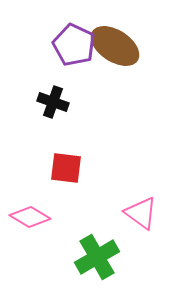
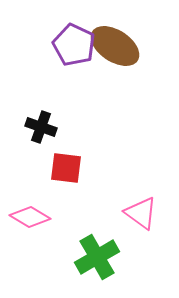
black cross: moved 12 px left, 25 px down
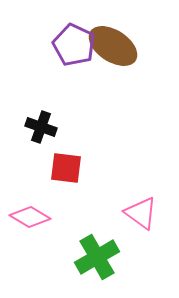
brown ellipse: moved 2 px left
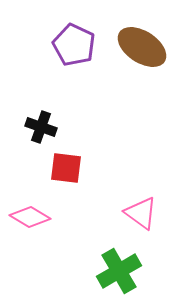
brown ellipse: moved 29 px right, 1 px down
green cross: moved 22 px right, 14 px down
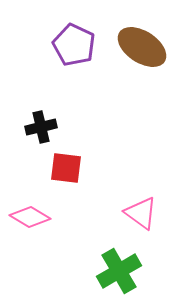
black cross: rotated 32 degrees counterclockwise
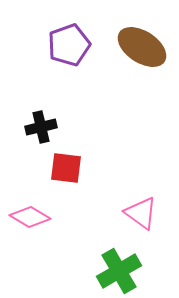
purple pentagon: moved 5 px left; rotated 27 degrees clockwise
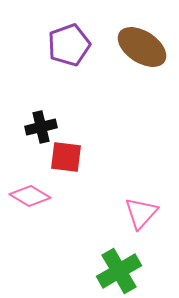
red square: moved 11 px up
pink triangle: rotated 36 degrees clockwise
pink diamond: moved 21 px up
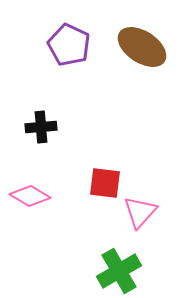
purple pentagon: rotated 27 degrees counterclockwise
black cross: rotated 8 degrees clockwise
red square: moved 39 px right, 26 px down
pink triangle: moved 1 px left, 1 px up
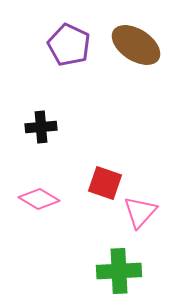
brown ellipse: moved 6 px left, 2 px up
red square: rotated 12 degrees clockwise
pink diamond: moved 9 px right, 3 px down
green cross: rotated 27 degrees clockwise
